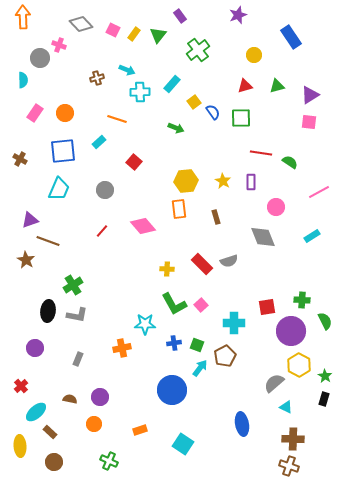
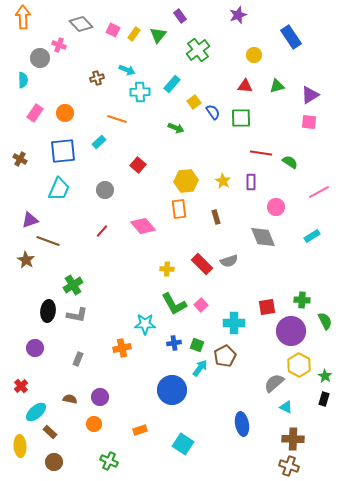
red triangle at (245, 86): rotated 21 degrees clockwise
red square at (134, 162): moved 4 px right, 3 px down
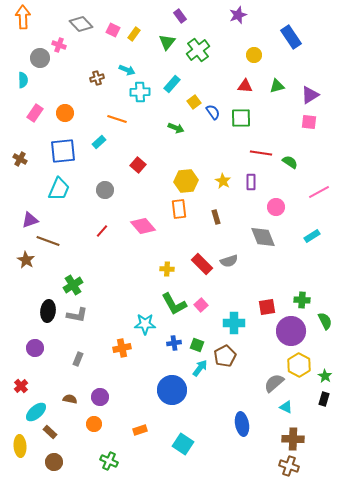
green triangle at (158, 35): moved 9 px right, 7 px down
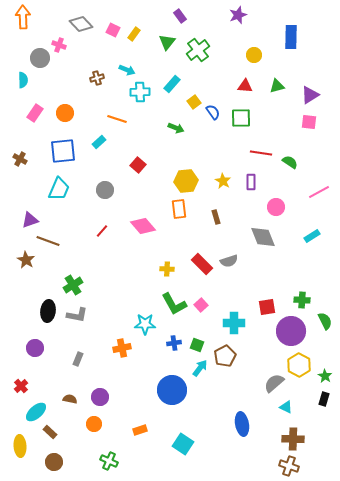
blue rectangle at (291, 37): rotated 35 degrees clockwise
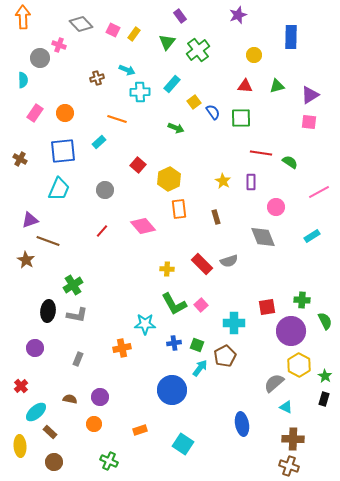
yellow hexagon at (186, 181): moved 17 px left, 2 px up; rotated 20 degrees counterclockwise
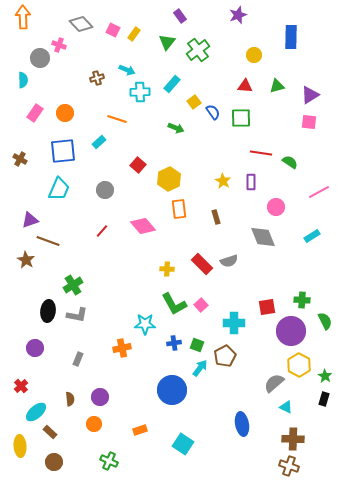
brown semicircle at (70, 399): rotated 72 degrees clockwise
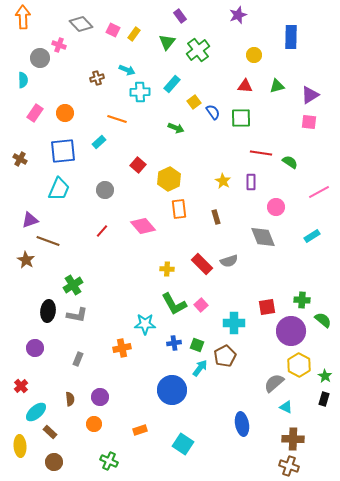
green semicircle at (325, 321): moved 2 px left, 1 px up; rotated 24 degrees counterclockwise
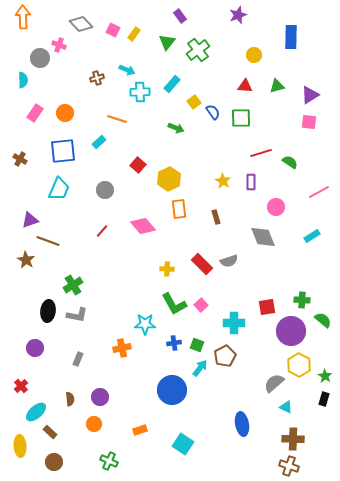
red line at (261, 153): rotated 25 degrees counterclockwise
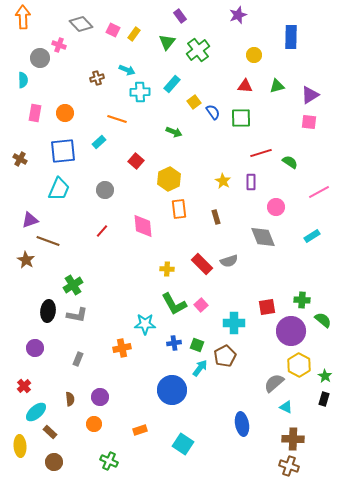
pink rectangle at (35, 113): rotated 24 degrees counterclockwise
green arrow at (176, 128): moved 2 px left, 4 px down
red square at (138, 165): moved 2 px left, 4 px up
pink diamond at (143, 226): rotated 35 degrees clockwise
red cross at (21, 386): moved 3 px right
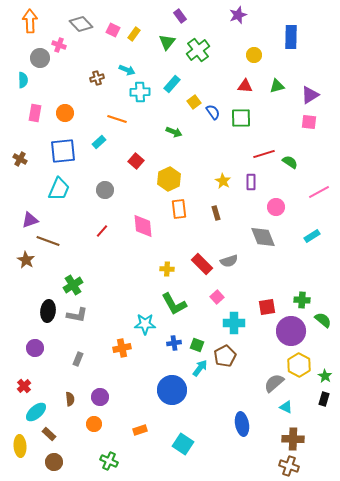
orange arrow at (23, 17): moved 7 px right, 4 px down
red line at (261, 153): moved 3 px right, 1 px down
brown rectangle at (216, 217): moved 4 px up
pink square at (201, 305): moved 16 px right, 8 px up
brown rectangle at (50, 432): moved 1 px left, 2 px down
